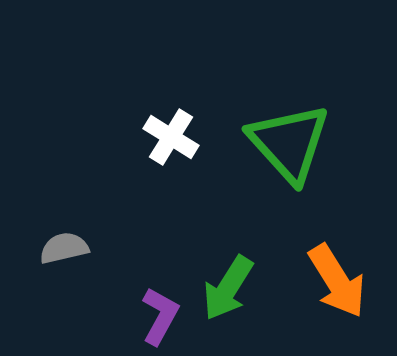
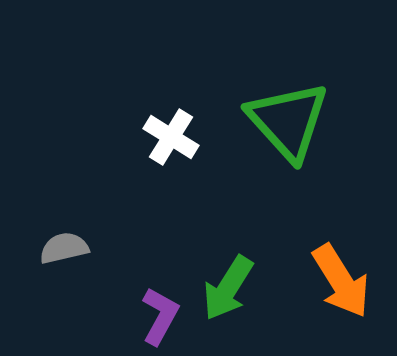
green triangle: moved 1 px left, 22 px up
orange arrow: moved 4 px right
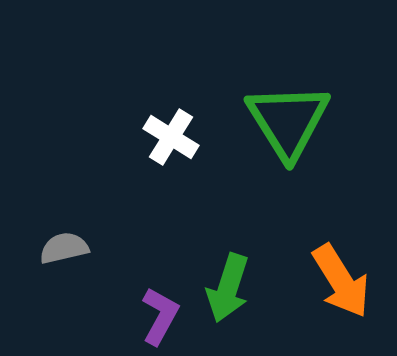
green triangle: rotated 10 degrees clockwise
green arrow: rotated 14 degrees counterclockwise
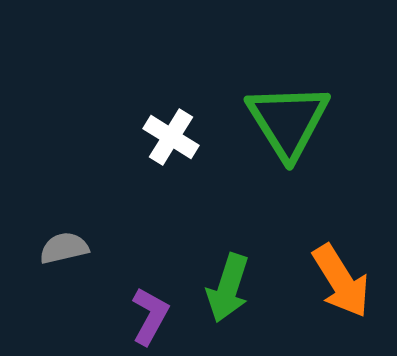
purple L-shape: moved 10 px left
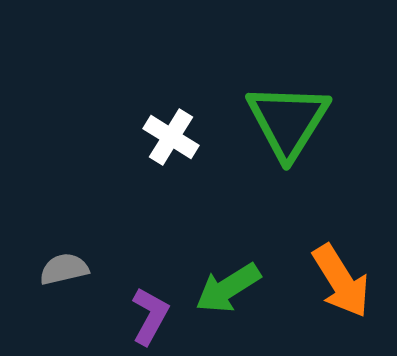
green triangle: rotated 4 degrees clockwise
gray semicircle: moved 21 px down
green arrow: rotated 40 degrees clockwise
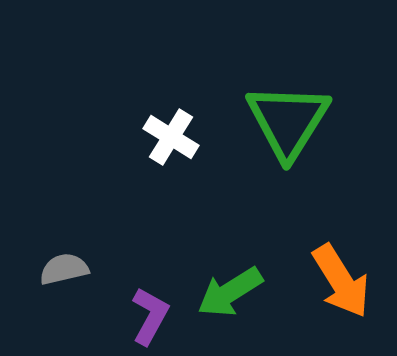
green arrow: moved 2 px right, 4 px down
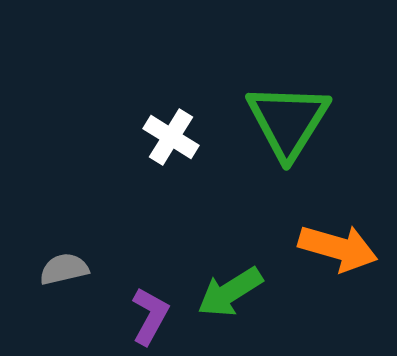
orange arrow: moved 3 px left, 33 px up; rotated 42 degrees counterclockwise
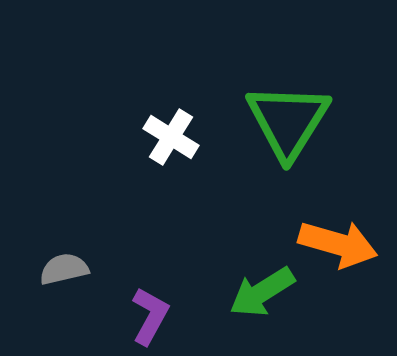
orange arrow: moved 4 px up
green arrow: moved 32 px right
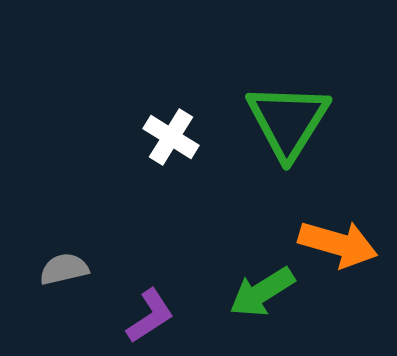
purple L-shape: rotated 28 degrees clockwise
